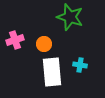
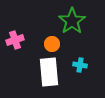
green star: moved 2 px right, 4 px down; rotated 20 degrees clockwise
orange circle: moved 8 px right
white rectangle: moved 3 px left
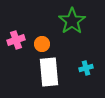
pink cross: moved 1 px right
orange circle: moved 10 px left
cyan cross: moved 6 px right, 3 px down; rotated 24 degrees counterclockwise
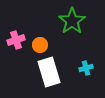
orange circle: moved 2 px left, 1 px down
white rectangle: rotated 12 degrees counterclockwise
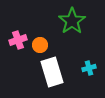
pink cross: moved 2 px right
cyan cross: moved 3 px right
white rectangle: moved 3 px right
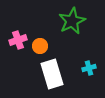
green star: rotated 8 degrees clockwise
orange circle: moved 1 px down
white rectangle: moved 2 px down
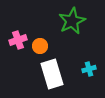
cyan cross: moved 1 px down
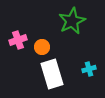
orange circle: moved 2 px right, 1 px down
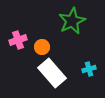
white rectangle: moved 1 px up; rotated 24 degrees counterclockwise
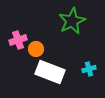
orange circle: moved 6 px left, 2 px down
white rectangle: moved 2 px left, 1 px up; rotated 28 degrees counterclockwise
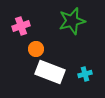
green star: rotated 12 degrees clockwise
pink cross: moved 3 px right, 14 px up
cyan cross: moved 4 px left, 5 px down
